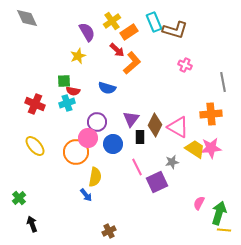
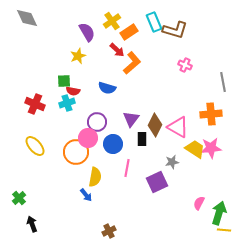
black rectangle: moved 2 px right, 2 px down
pink line: moved 10 px left, 1 px down; rotated 36 degrees clockwise
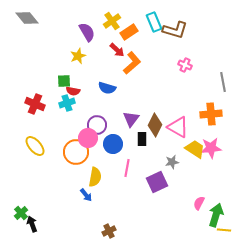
gray diamond: rotated 15 degrees counterclockwise
purple circle: moved 3 px down
green cross: moved 2 px right, 15 px down
green arrow: moved 3 px left, 2 px down
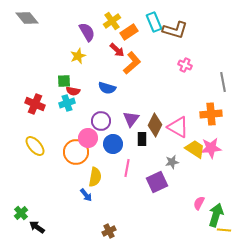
purple circle: moved 4 px right, 4 px up
black arrow: moved 5 px right, 3 px down; rotated 35 degrees counterclockwise
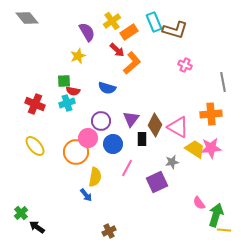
pink line: rotated 18 degrees clockwise
pink semicircle: rotated 64 degrees counterclockwise
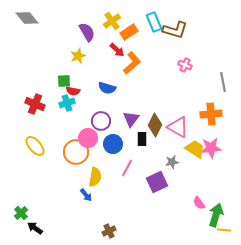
black arrow: moved 2 px left, 1 px down
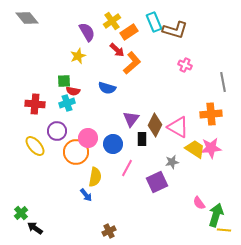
red cross: rotated 18 degrees counterclockwise
purple circle: moved 44 px left, 10 px down
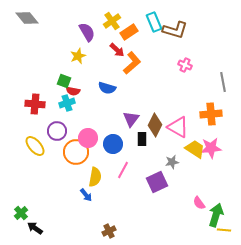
green square: rotated 24 degrees clockwise
pink line: moved 4 px left, 2 px down
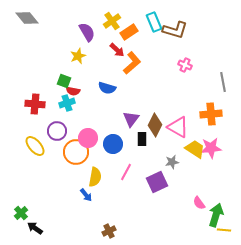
pink line: moved 3 px right, 2 px down
